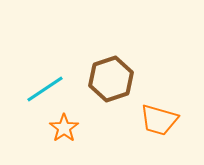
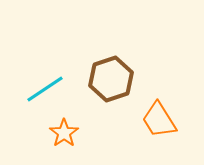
orange trapezoid: rotated 42 degrees clockwise
orange star: moved 5 px down
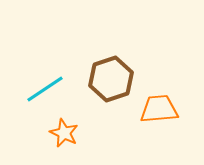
orange trapezoid: moved 11 px up; rotated 117 degrees clockwise
orange star: rotated 12 degrees counterclockwise
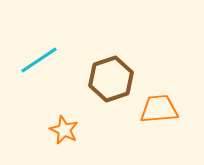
cyan line: moved 6 px left, 29 px up
orange star: moved 3 px up
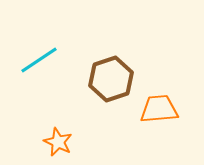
orange star: moved 6 px left, 12 px down
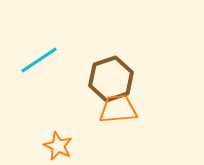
orange trapezoid: moved 41 px left
orange star: moved 4 px down
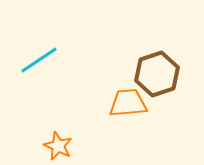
brown hexagon: moved 46 px right, 5 px up
orange trapezoid: moved 10 px right, 6 px up
